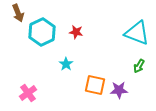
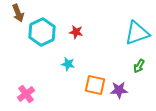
cyan triangle: rotated 40 degrees counterclockwise
cyan star: moved 2 px right; rotated 24 degrees counterclockwise
pink cross: moved 2 px left, 1 px down
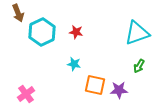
cyan star: moved 6 px right
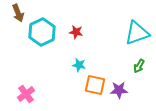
cyan star: moved 5 px right, 1 px down
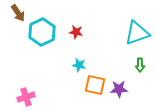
brown arrow: rotated 12 degrees counterclockwise
green arrow: moved 1 px right, 1 px up; rotated 32 degrees counterclockwise
purple star: moved 1 px up
pink cross: moved 3 px down; rotated 18 degrees clockwise
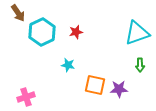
red star: rotated 24 degrees counterclockwise
cyan star: moved 11 px left
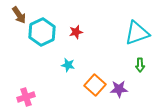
brown arrow: moved 1 px right, 2 px down
orange square: rotated 30 degrees clockwise
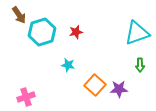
cyan hexagon: rotated 8 degrees clockwise
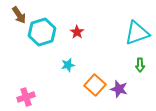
red star: moved 1 px right; rotated 24 degrees counterclockwise
cyan star: rotated 24 degrees counterclockwise
purple star: rotated 18 degrees clockwise
